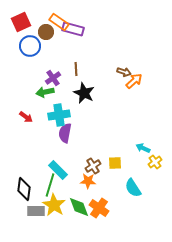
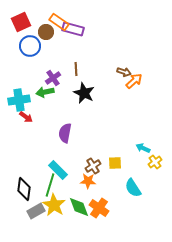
cyan cross: moved 40 px left, 15 px up
gray rectangle: rotated 30 degrees counterclockwise
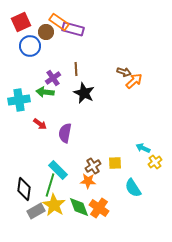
green arrow: rotated 18 degrees clockwise
red arrow: moved 14 px right, 7 px down
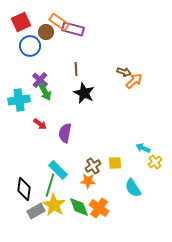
purple cross: moved 13 px left, 2 px down; rotated 14 degrees counterclockwise
green arrow: rotated 126 degrees counterclockwise
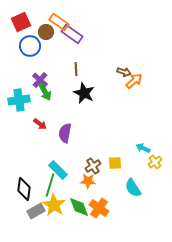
purple rectangle: moved 1 px left, 5 px down; rotated 20 degrees clockwise
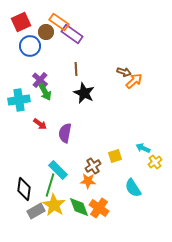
yellow square: moved 7 px up; rotated 16 degrees counterclockwise
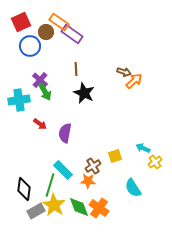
cyan rectangle: moved 5 px right
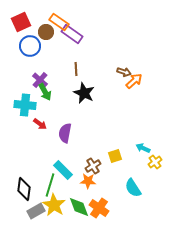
cyan cross: moved 6 px right, 5 px down; rotated 15 degrees clockwise
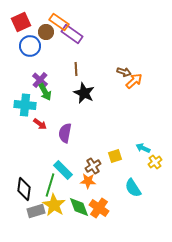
gray rectangle: rotated 12 degrees clockwise
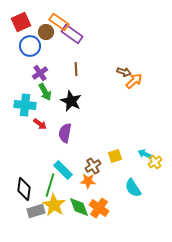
purple cross: moved 7 px up; rotated 14 degrees clockwise
black star: moved 13 px left, 8 px down
cyan arrow: moved 2 px right, 6 px down
